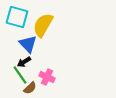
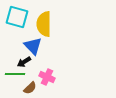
yellow semicircle: moved 1 px right, 1 px up; rotated 30 degrees counterclockwise
blue triangle: moved 5 px right, 2 px down
green line: moved 5 px left, 1 px up; rotated 54 degrees counterclockwise
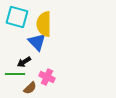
blue triangle: moved 4 px right, 4 px up
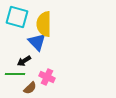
black arrow: moved 1 px up
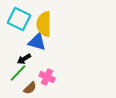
cyan square: moved 2 px right, 2 px down; rotated 10 degrees clockwise
blue triangle: rotated 30 degrees counterclockwise
black arrow: moved 2 px up
green line: moved 3 px right, 1 px up; rotated 48 degrees counterclockwise
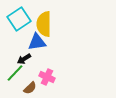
cyan square: rotated 30 degrees clockwise
blue triangle: rotated 24 degrees counterclockwise
green line: moved 3 px left
